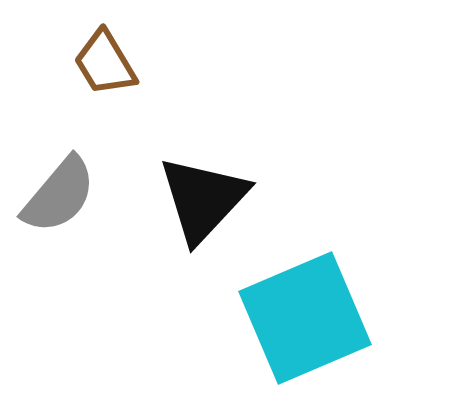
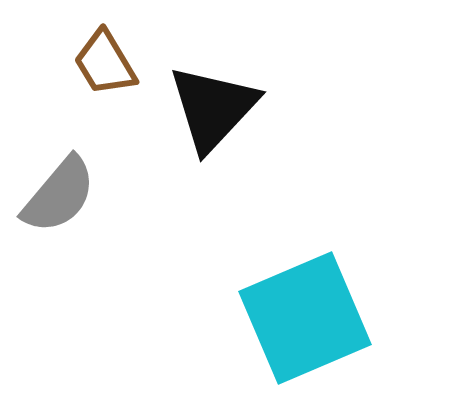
black triangle: moved 10 px right, 91 px up
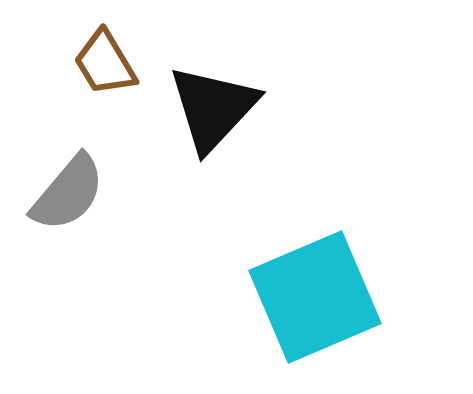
gray semicircle: moved 9 px right, 2 px up
cyan square: moved 10 px right, 21 px up
